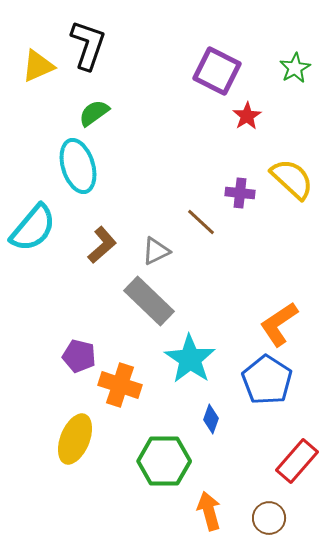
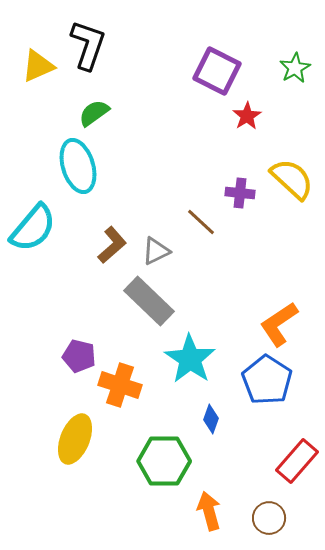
brown L-shape: moved 10 px right
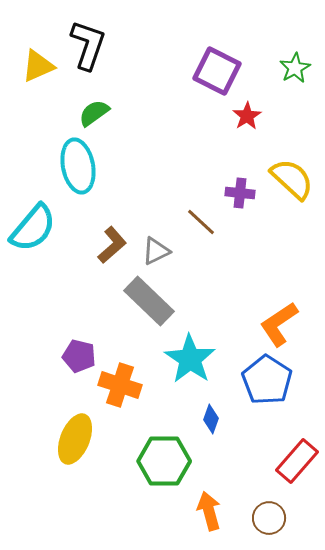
cyan ellipse: rotated 6 degrees clockwise
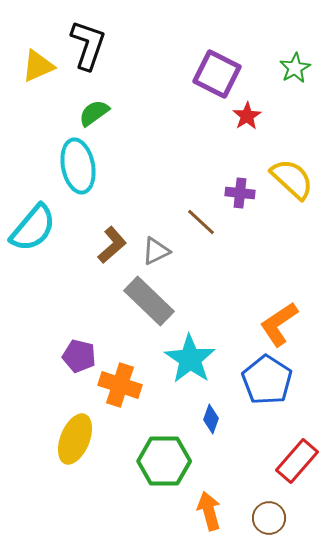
purple square: moved 3 px down
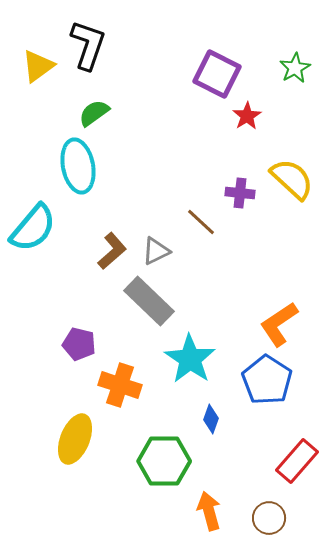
yellow triangle: rotated 12 degrees counterclockwise
brown L-shape: moved 6 px down
purple pentagon: moved 12 px up
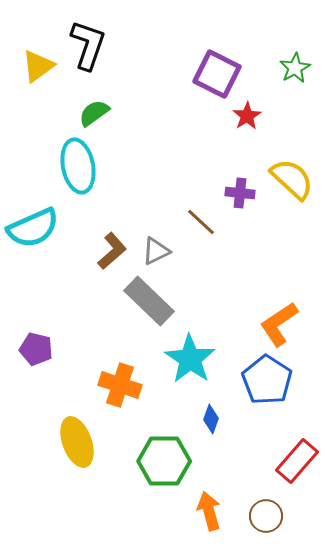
cyan semicircle: rotated 26 degrees clockwise
purple pentagon: moved 43 px left, 5 px down
yellow ellipse: moved 2 px right, 3 px down; rotated 42 degrees counterclockwise
brown circle: moved 3 px left, 2 px up
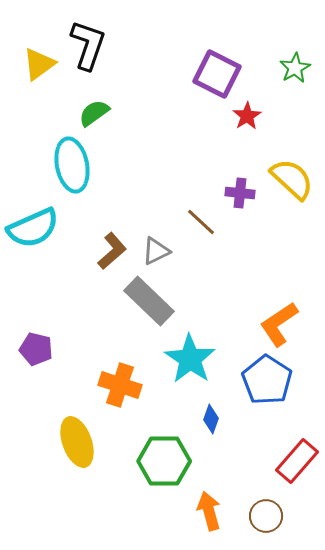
yellow triangle: moved 1 px right, 2 px up
cyan ellipse: moved 6 px left, 1 px up
